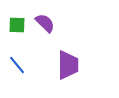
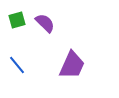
green square: moved 5 px up; rotated 18 degrees counterclockwise
purple trapezoid: moved 4 px right; rotated 24 degrees clockwise
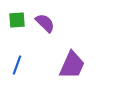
green square: rotated 12 degrees clockwise
blue line: rotated 60 degrees clockwise
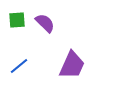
blue line: moved 2 px right, 1 px down; rotated 30 degrees clockwise
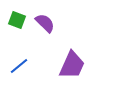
green square: rotated 24 degrees clockwise
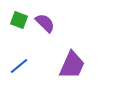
green square: moved 2 px right
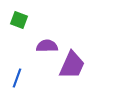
purple semicircle: moved 2 px right, 23 px down; rotated 45 degrees counterclockwise
blue line: moved 2 px left, 12 px down; rotated 30 degrees counterclockwise
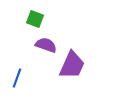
green square: moved 16 px right, 1 px up
purple semicircle: moved 1 px left, 1 px up; rotated 20 degrees clockwise
